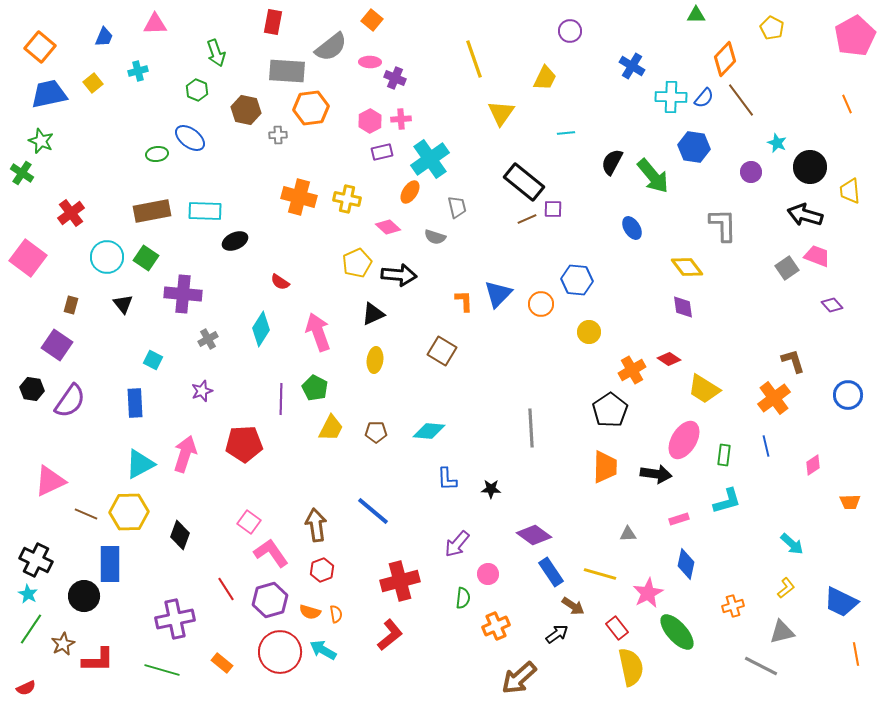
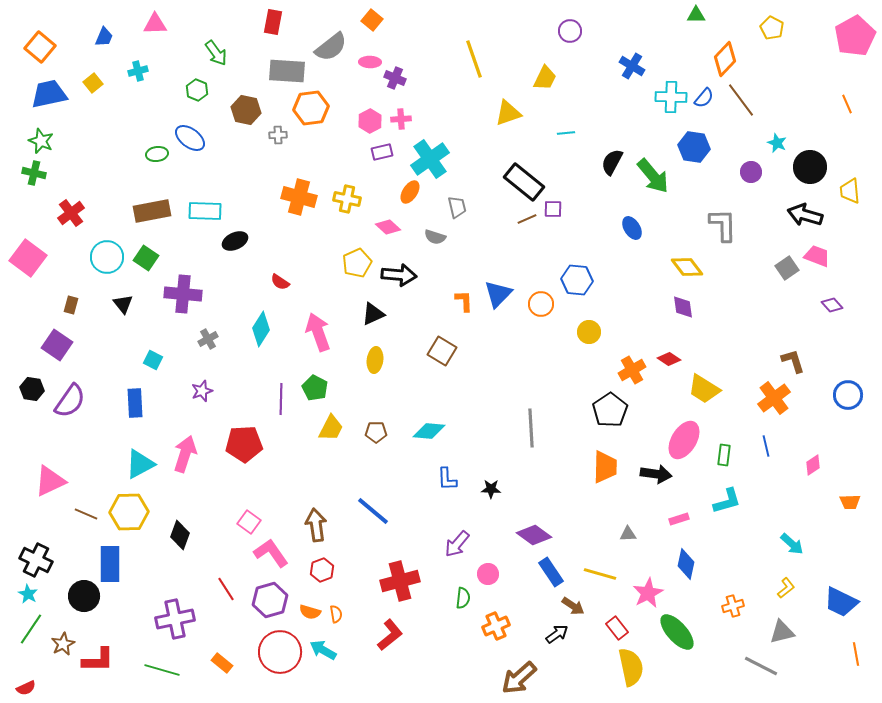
green arrow at (216, 53): rotated 16 degrees counterclockwise
yellow triangle at (501, 113): moved 7 px right; rotated 36 degrees clockwise
green cross at (22, 173): moved 12 px right; rotated 20 degrees counterclockwise
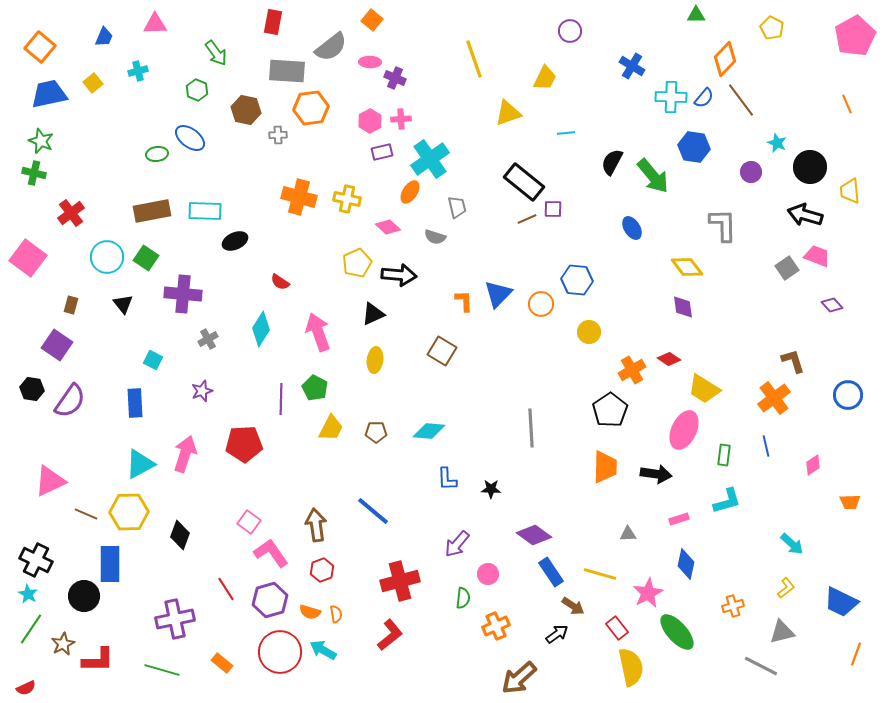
pink ellipse at (684, 440): moved 10 px up; rotated 6 degrees counterclockwise
orange line at (856, 654): rotated 30 degrees clockwise
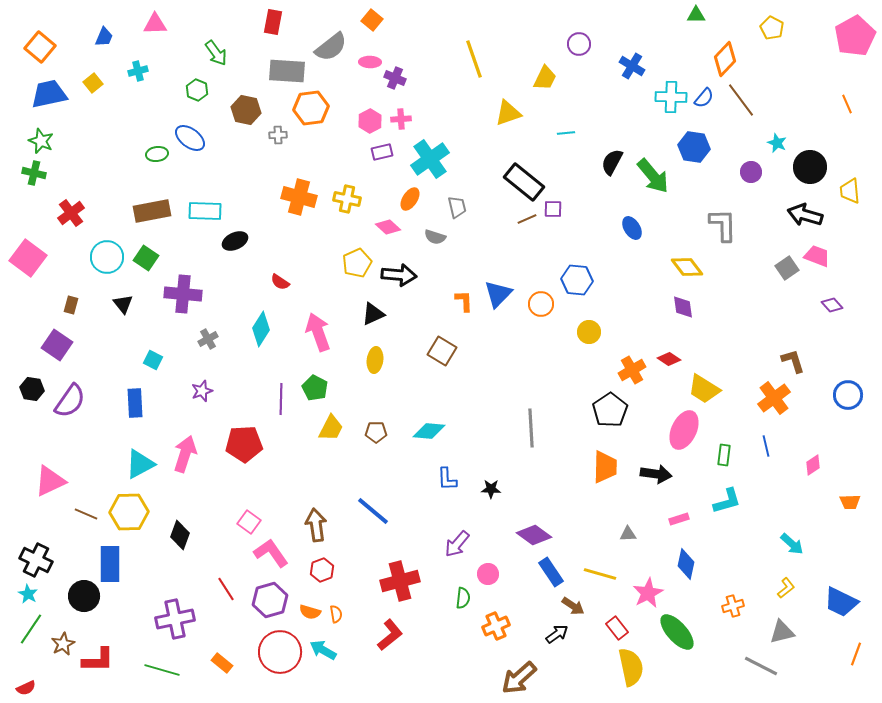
purple circle at (570, 31): moved 9 px right, 13 px down
orange ellipse at (410, 192): moved 7 px down
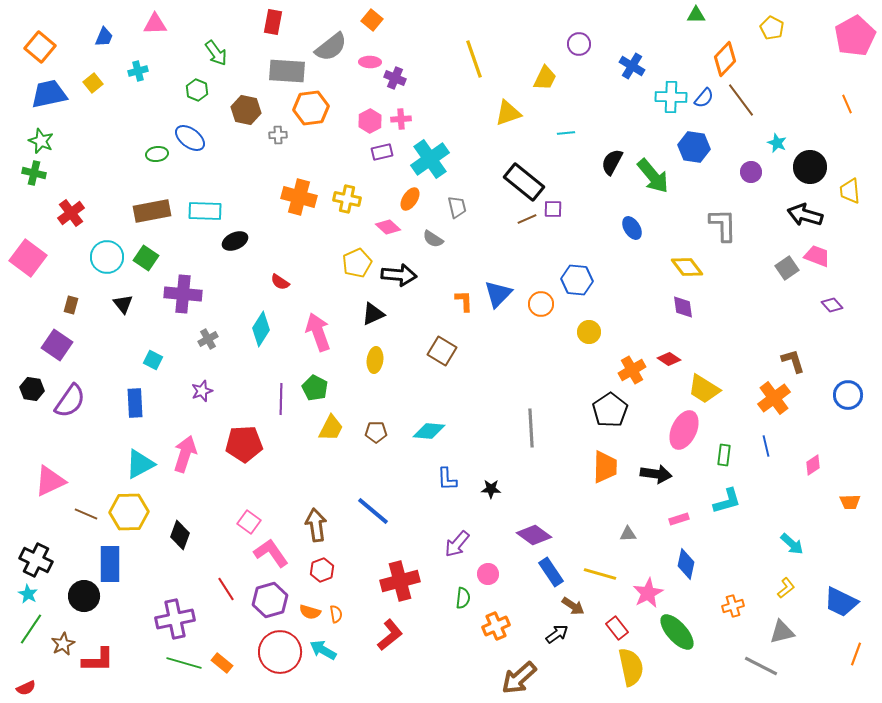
gray semicircle at (435, 237): moved 2 px left, 2 px down; rotated 15 degrees clockwise
green line at (162, 670): moved 22 px right, 7 px up
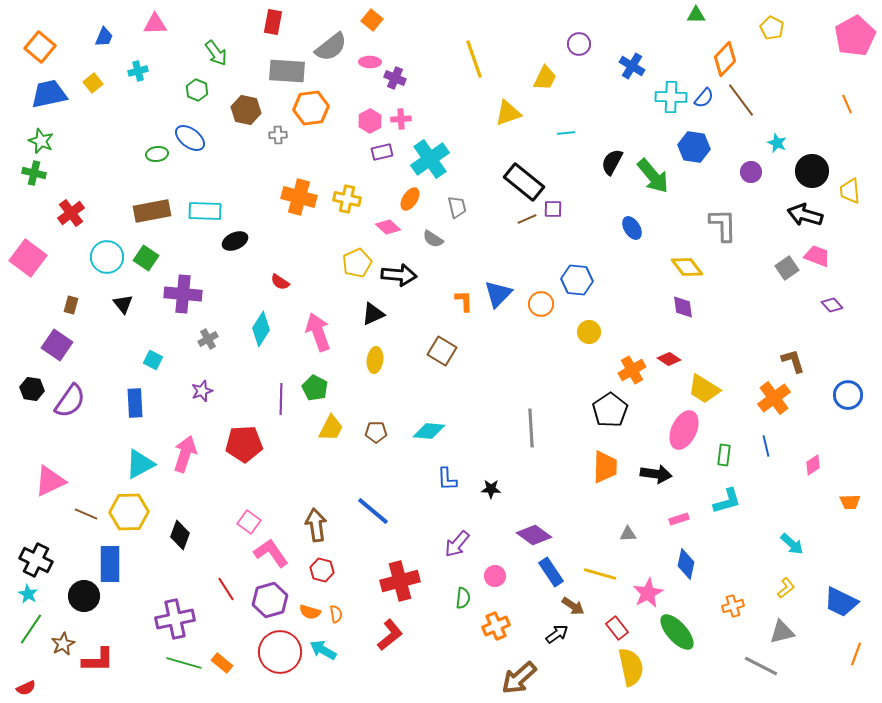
black circle at (810, 167): moved 2 px right, 4 px down
red hexagon at (322, 570): rotated 25 degrees counterclockwise
pink circle at (488, 574): moved 7 px right, 2 px down
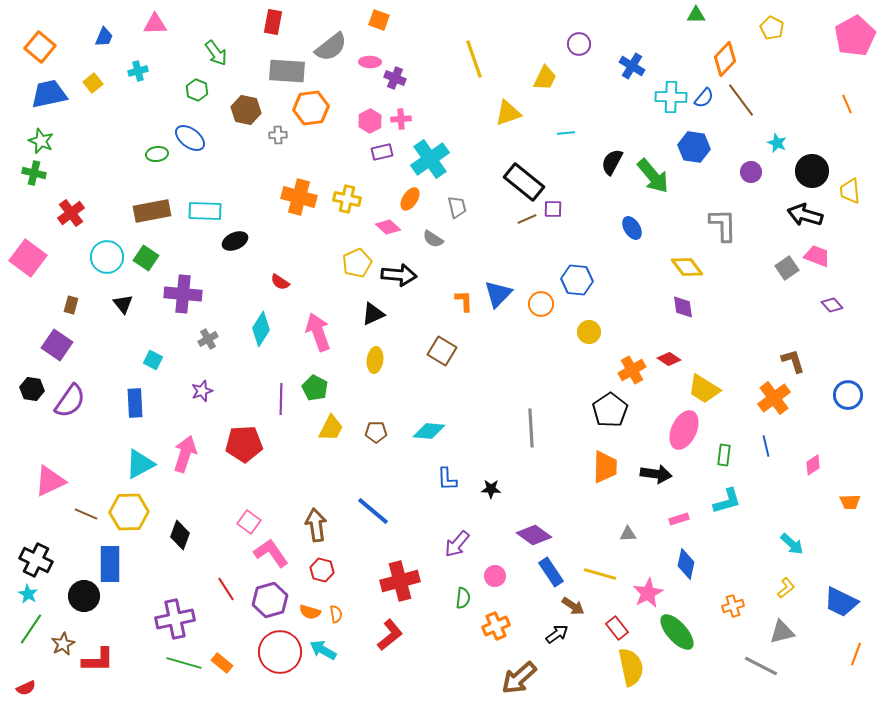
orange square at (372, 20): moved 7 px right; rotated 20 degrees counterclockwise
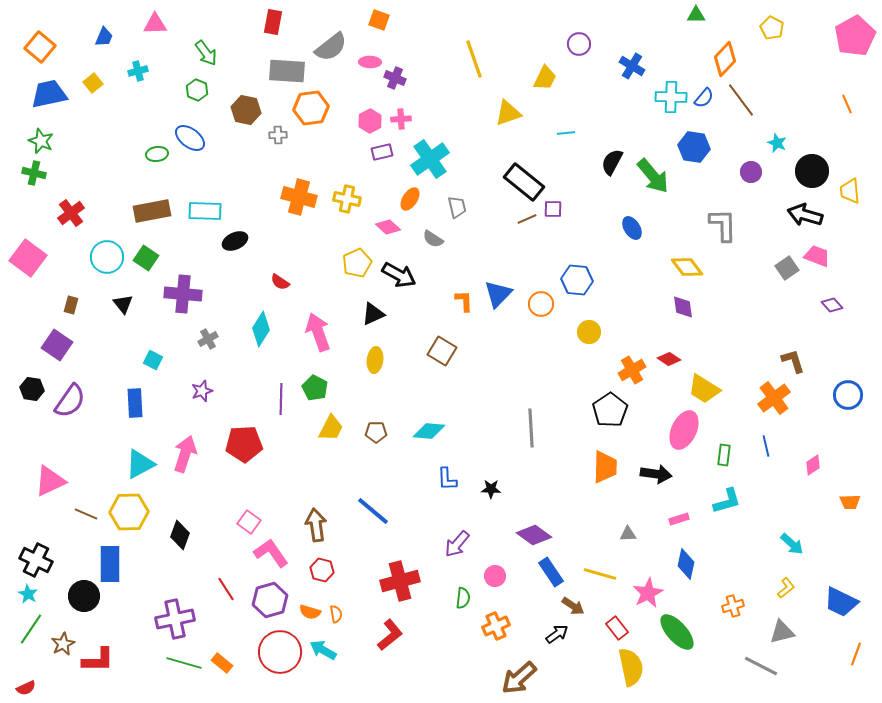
green arrow at (216, 53): moved 10 px left
black arrow at (399, 275): rotated 24 degrees clockwise
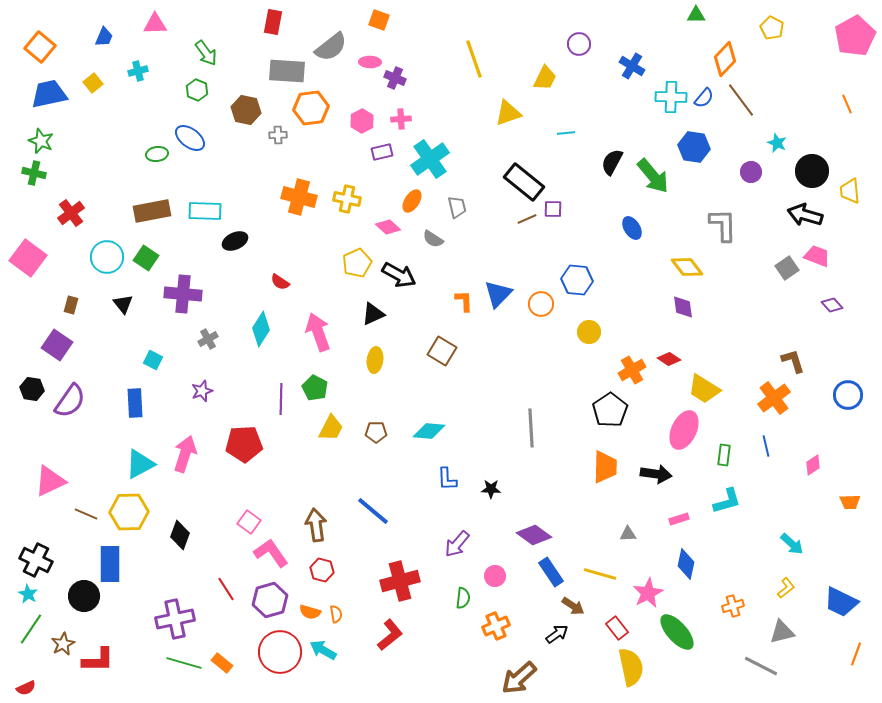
pink hexagon at (370, 121): moved 8 px left
orange ellipse at (410, 199): moved 2 px right, 2 px down
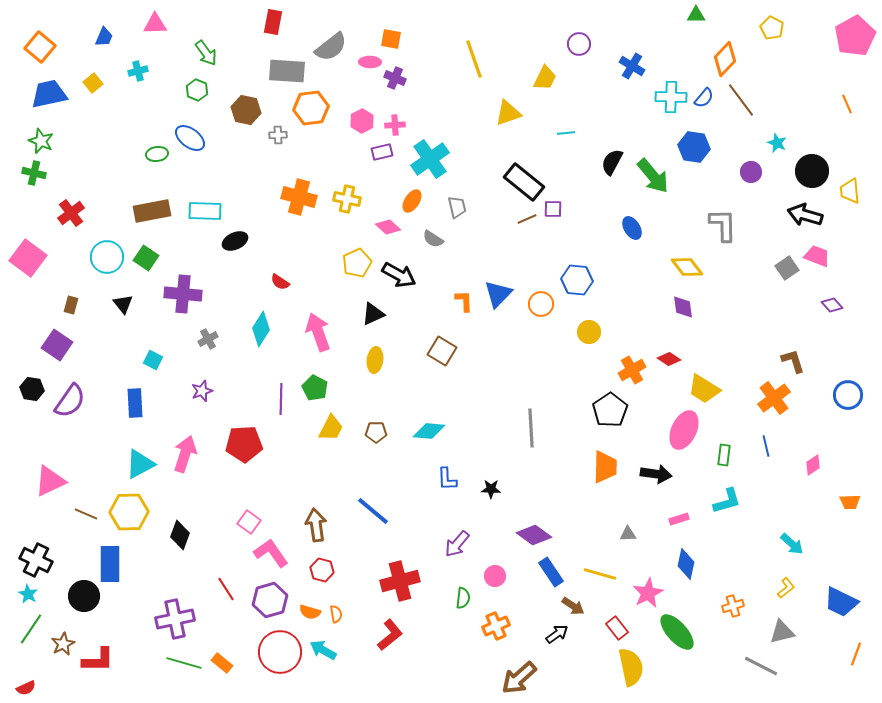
orange square at (379, 20): moved 12 px right, 19 px down; rotated 10 degrees counterclockwise
pink cross at (401, 119): moved 6 px left, 6 px down
